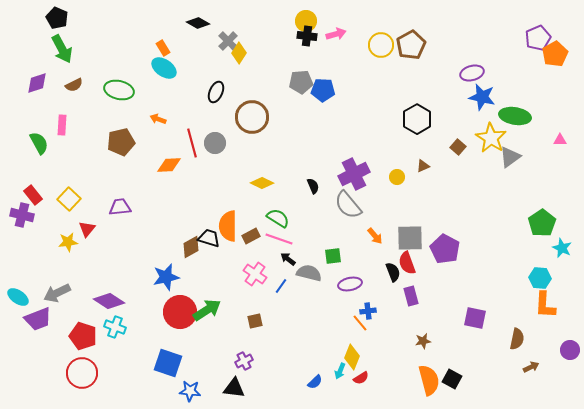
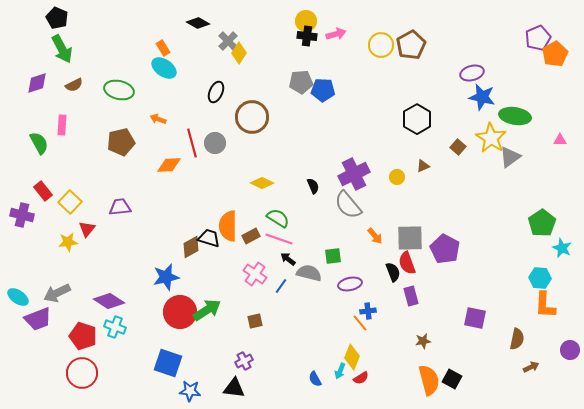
red rectangle at (33, 195): moved 10 px right, 4 px up
yellow square at (69, 199): moved 1 px right, 3 px down
blue semicircle at (315, 382): moved 3 px up; rotated 105 degrees clockwise
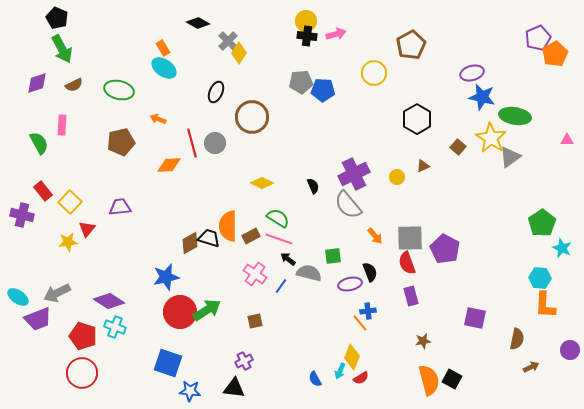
yellow circle at (381, 45): moved 7 px left, 28 px down
pink triangle at (560, 140): moved 7 px right
brown diamond at (191, 247): moved 1 px left, 4 px up
black semicircle at (393, 272): moved 23 px left
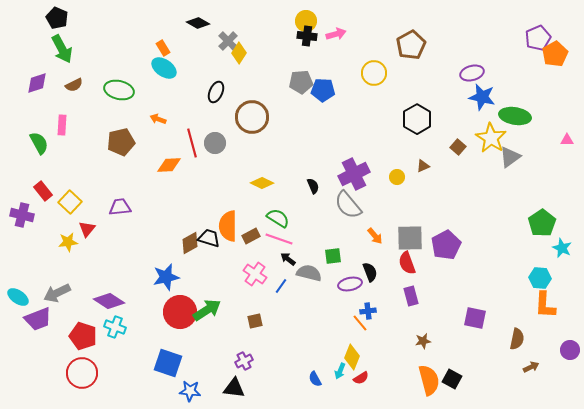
purple pentagon at (445, 249): moved 1 px right, 4 px up; rotated 16 degrees clockwise
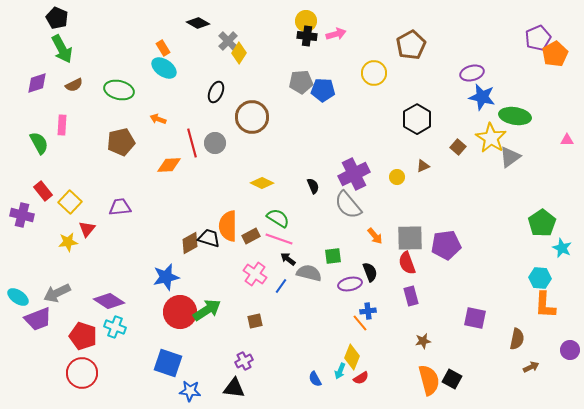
purple pentagon at (446, 245): rotated 20 degrees clockwise
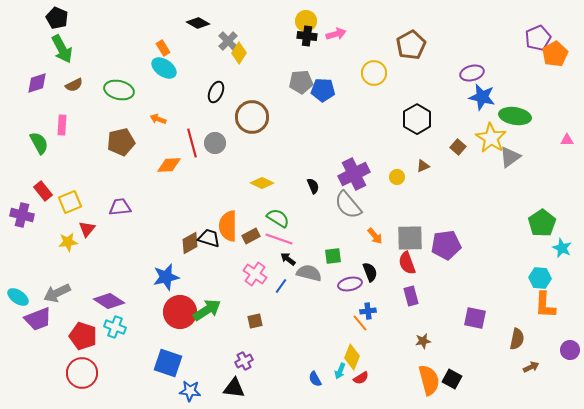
yellow square at (70, 202): rotated 25 degrees clockwise
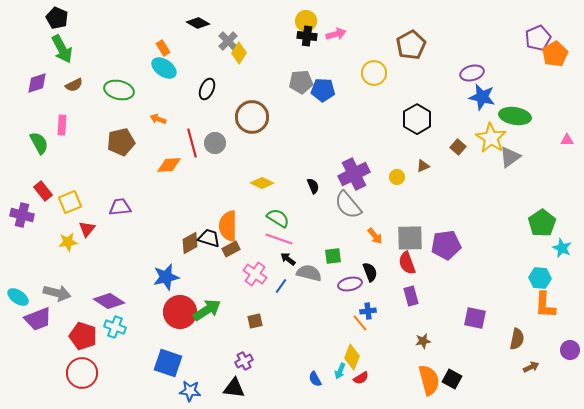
black ellipse at (216, 92): moved 9 px left, 3 px up
brown rectangle at (251, 236): moved 20 px left, 13 px down
gray arrow at (57, 293): rotated 140 degrees counterclockwise
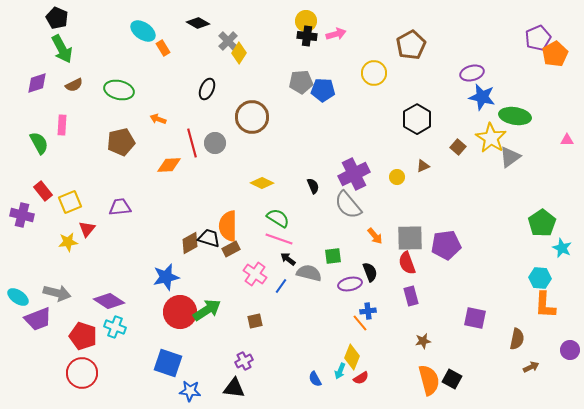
cyan ellipse at (164, 68): moved 21 px left, 37 px up
